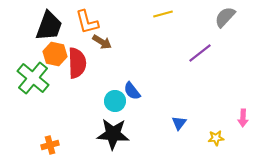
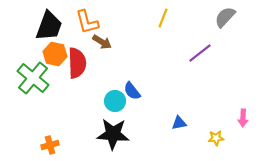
yellow line: moved 4 px down; rotated 54 degrees counterclockwise
blue triangle: rotated 42 degrees clockwise
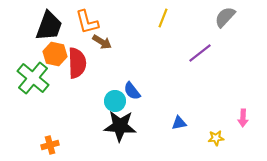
black star: moved 7 px right, 8 px up
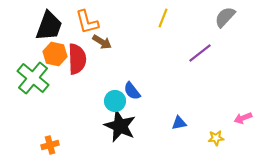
red semicircle: moved 4 px up
pink arrow: rotated 66 degrees clockwise
black star: rotated 20 degrees clockwise
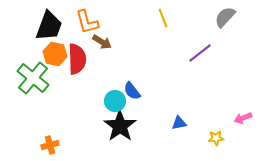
yellow line: rotated 42 degrees counterclockwise
black star: rotated 12 degrees clockwise
